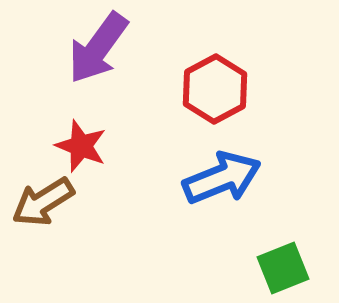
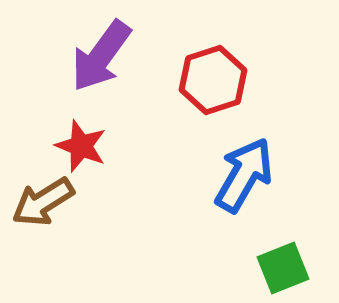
purple arrow: moved 3 px right, 8 px down
red hexagon: moved 2 px left, 9 px up; rotated 10 degrees clockwise
blue arrow: moved 22 px right, 3 px up; rotated 38 degrees counterclockwise
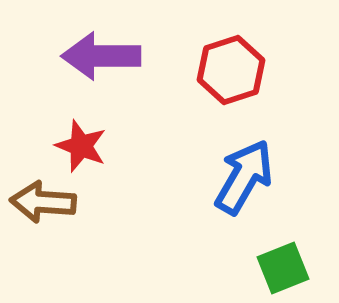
purple arrow: rotated 54 degrees clockwise
red hexagon: moved 18 px right, 10 px up
blue arrow: moved 2 px down
brown arrow: rotated 36 degrees clockwise
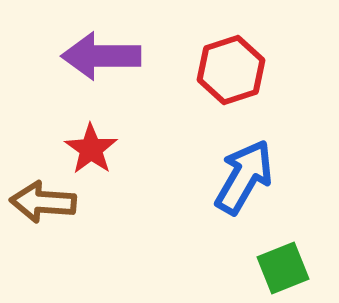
red star: moved 10 px right, 3 px down; rotated 14 degrees clockwise
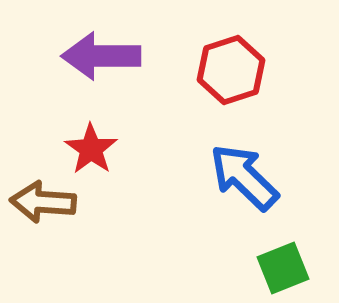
blue arrow: rotated 76 degrees counterclockwise
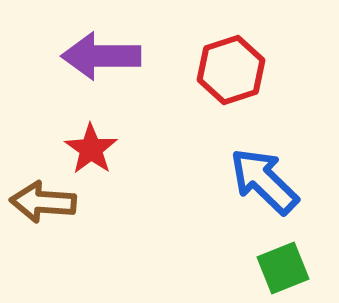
blue arrow: moved 20 px right, 4 px down
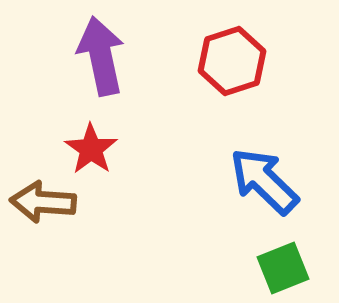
purple arrow: rotated 78 degrees clockwise
red hexagon: moved 1 px right, 9 px up
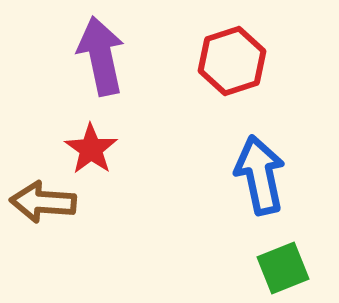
blue arrow: moved 4 px left, 6 px up; rotated 34 degrees clockwise
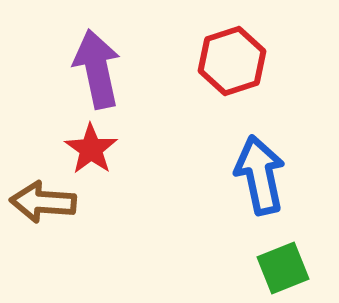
purple arrow: moved 4 px left, 13 px down
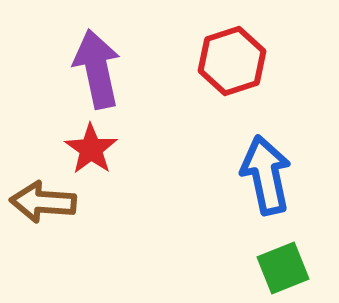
blue arrow: moved 6 px right
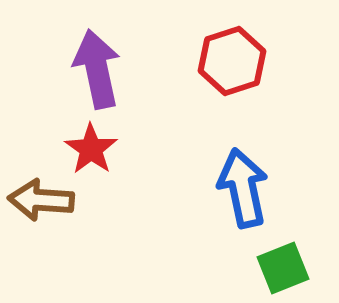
blue arrow: moved 23 px left, 13 px down
brown arrow: moved 2 px left, 2 px up
